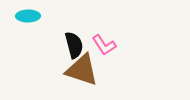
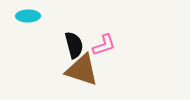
pink L-shape: rotated 75 degrees counterclockwise
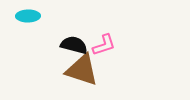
black semicircle: rotated 60 degrees counterclockwise
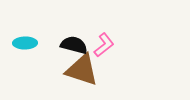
cyan ellipse: moved 3 px left, 27 px down
pink L-shape: rotated 20 degrees counterclockwise
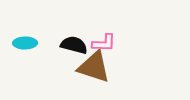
pink L-shape: moved 2 px up; rotated 40 degrees clockwise
brown triangle: moved 12 px right, 3 px up
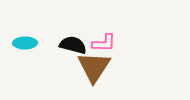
black semicircle: moved 1 px left
brown triangle: rotated 45 degrees clockwise
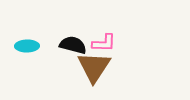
cyan ellipse: moved 2 px right, 3 px down
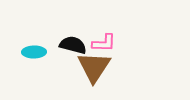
cyan ellipse: moved 7 px right, 6 px down
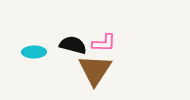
brown triangle: moved 1 px right, 3 px down
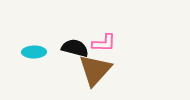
black semicircle: moved 2 px right, 3 px down
brown triangle: rotated 9 degrees clockwise
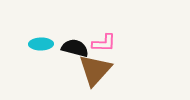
cyan ellipse: moved 7 px right, 8 px up
